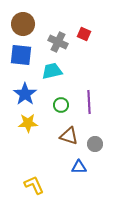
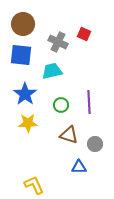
brown triangle: moved 1 px up
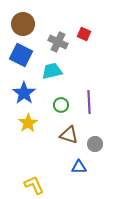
blue square: rotated 20 degrees clockwise
blue star: moved 1 px left, 1 px up
yellow star: rotated 30 degrees counterclockwise
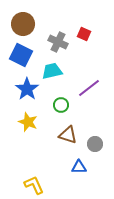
blue star: moved 3 px right, 4 px up
purple line: moved 14 px up; rotated 55 degrees clockwise
yellow star: moved 1 px up; rotated 18 degrees counterclockwise
brown triangle: moved 1 px left
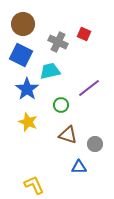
cyan trapezoid: moved 2 px left
